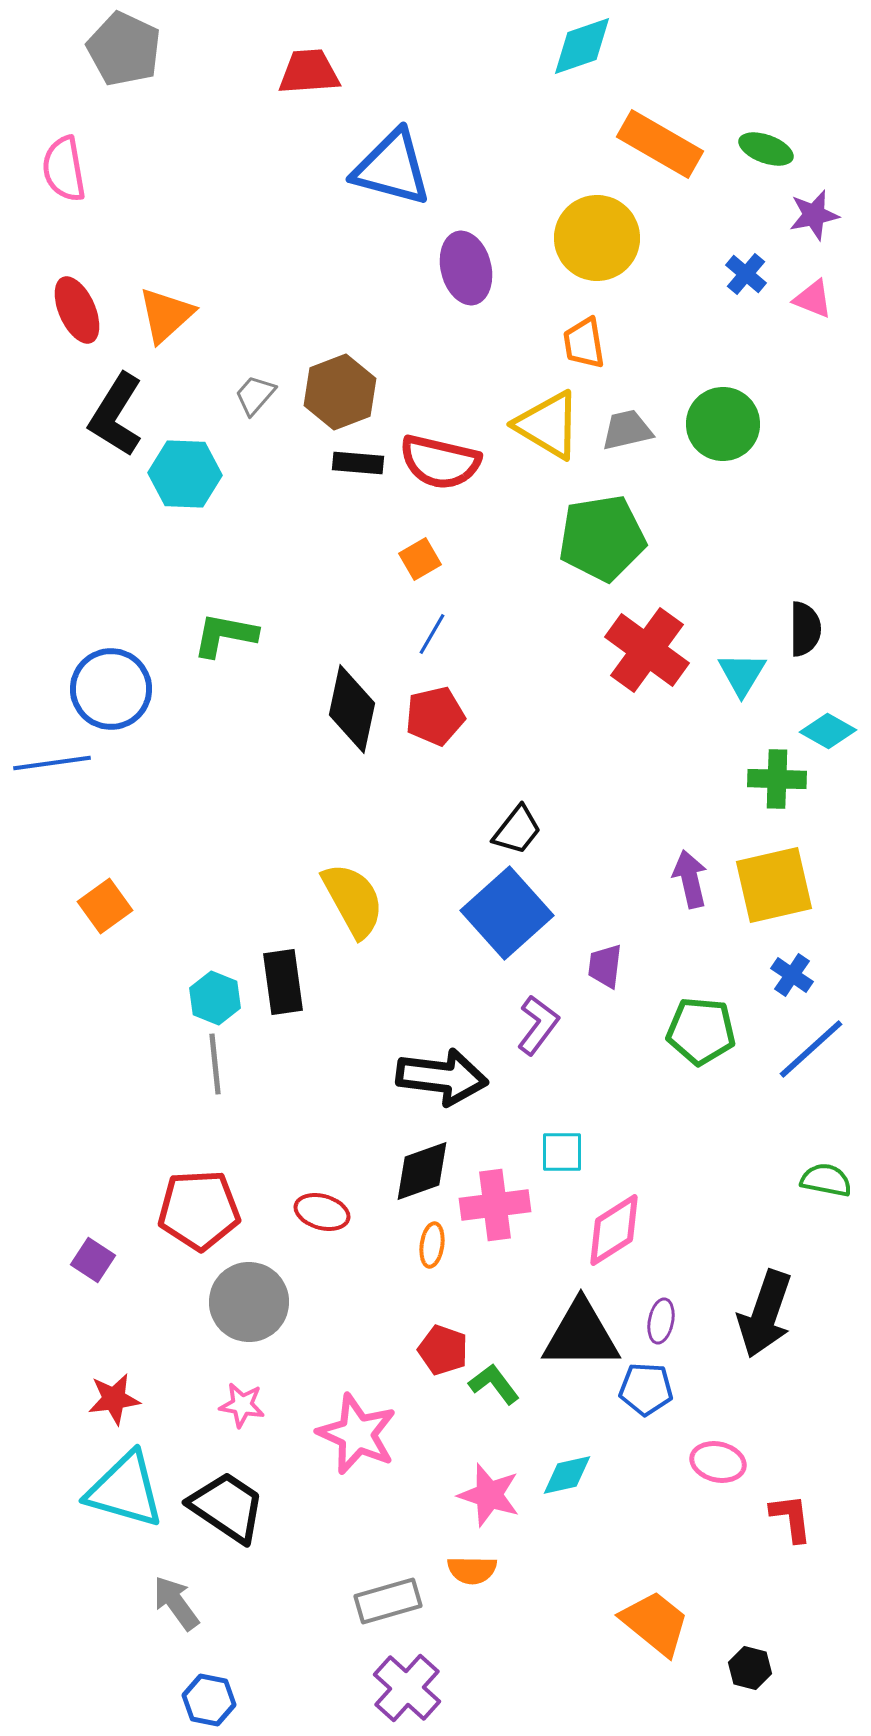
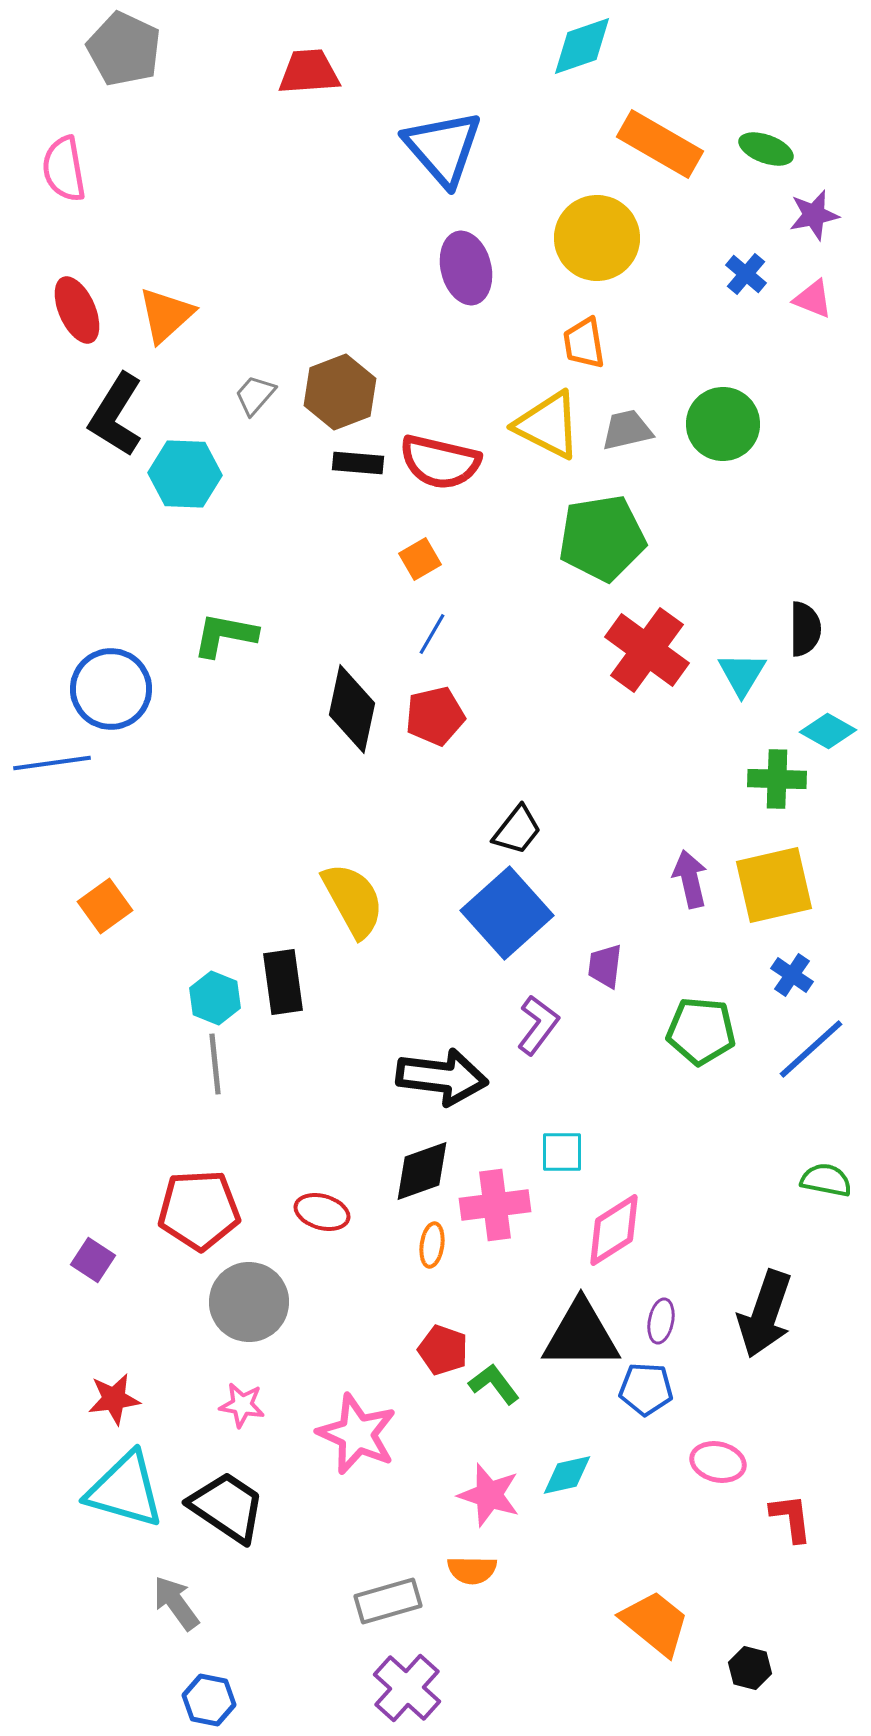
blue triangle at (392, 168): moved 51 px right, 20 px up; rotated 34 degrees clockwise
yellow triangle at (548, 425): rotated 4 degrees counterclockwise
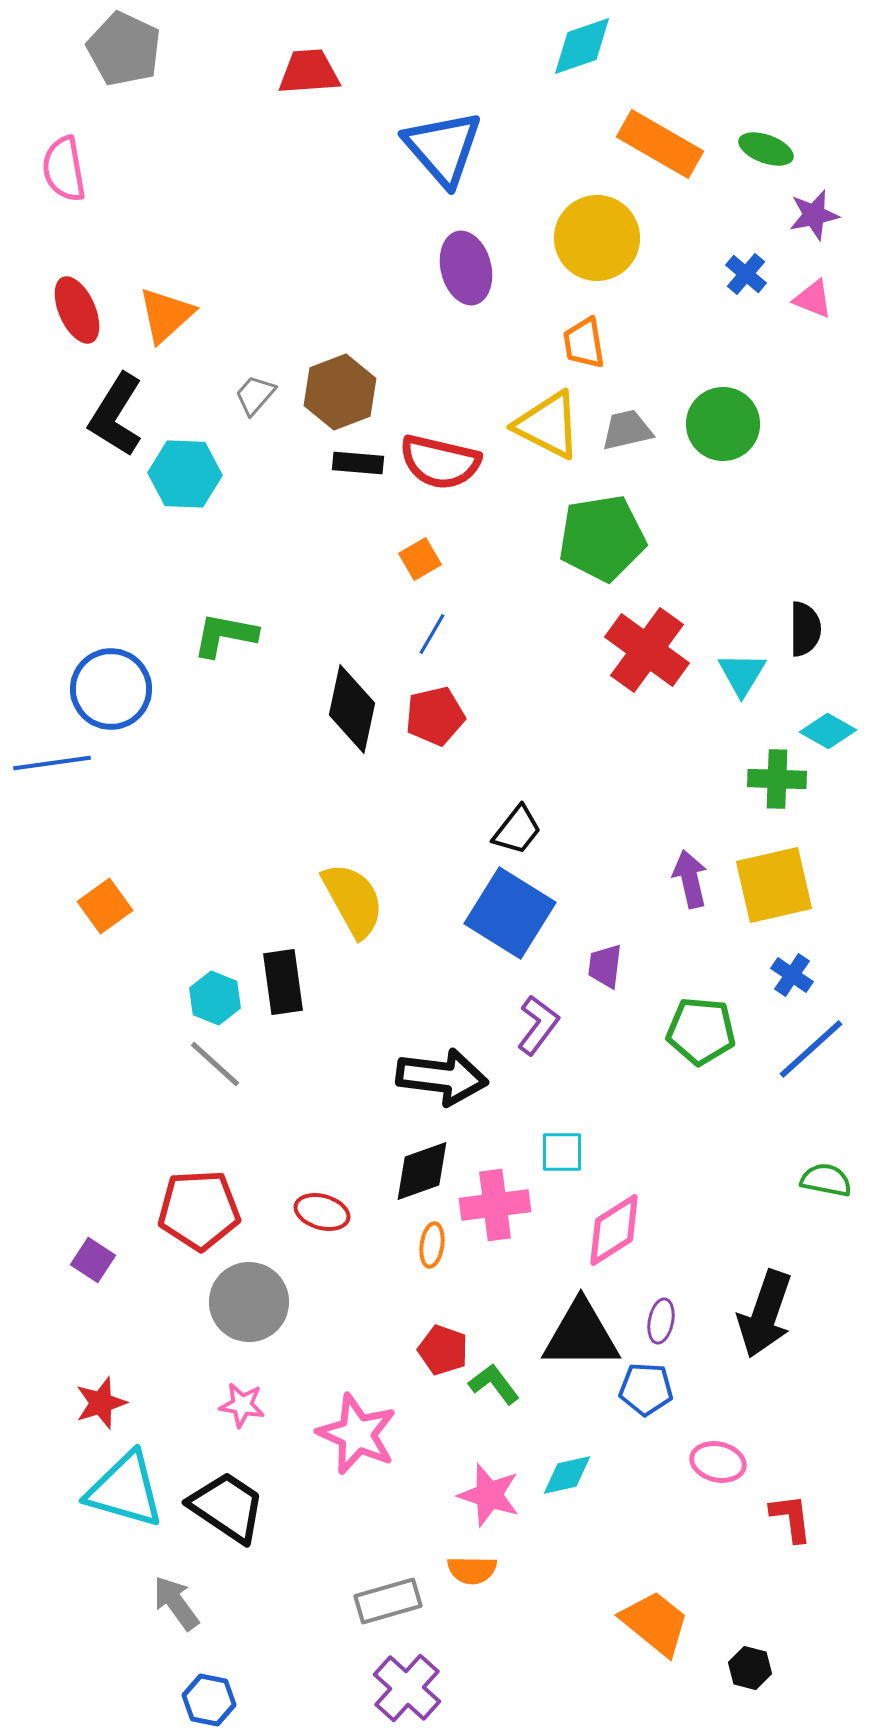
blue square at (507, 913): moved 3 px right; rotated 16 degrees counterclockwise
gray line at (215, 1064): rotated 42 degrees counterclockwise
red star at (114, 1399): moved 13 px left, 4 px down; rotated 10 degrees counterclockwise
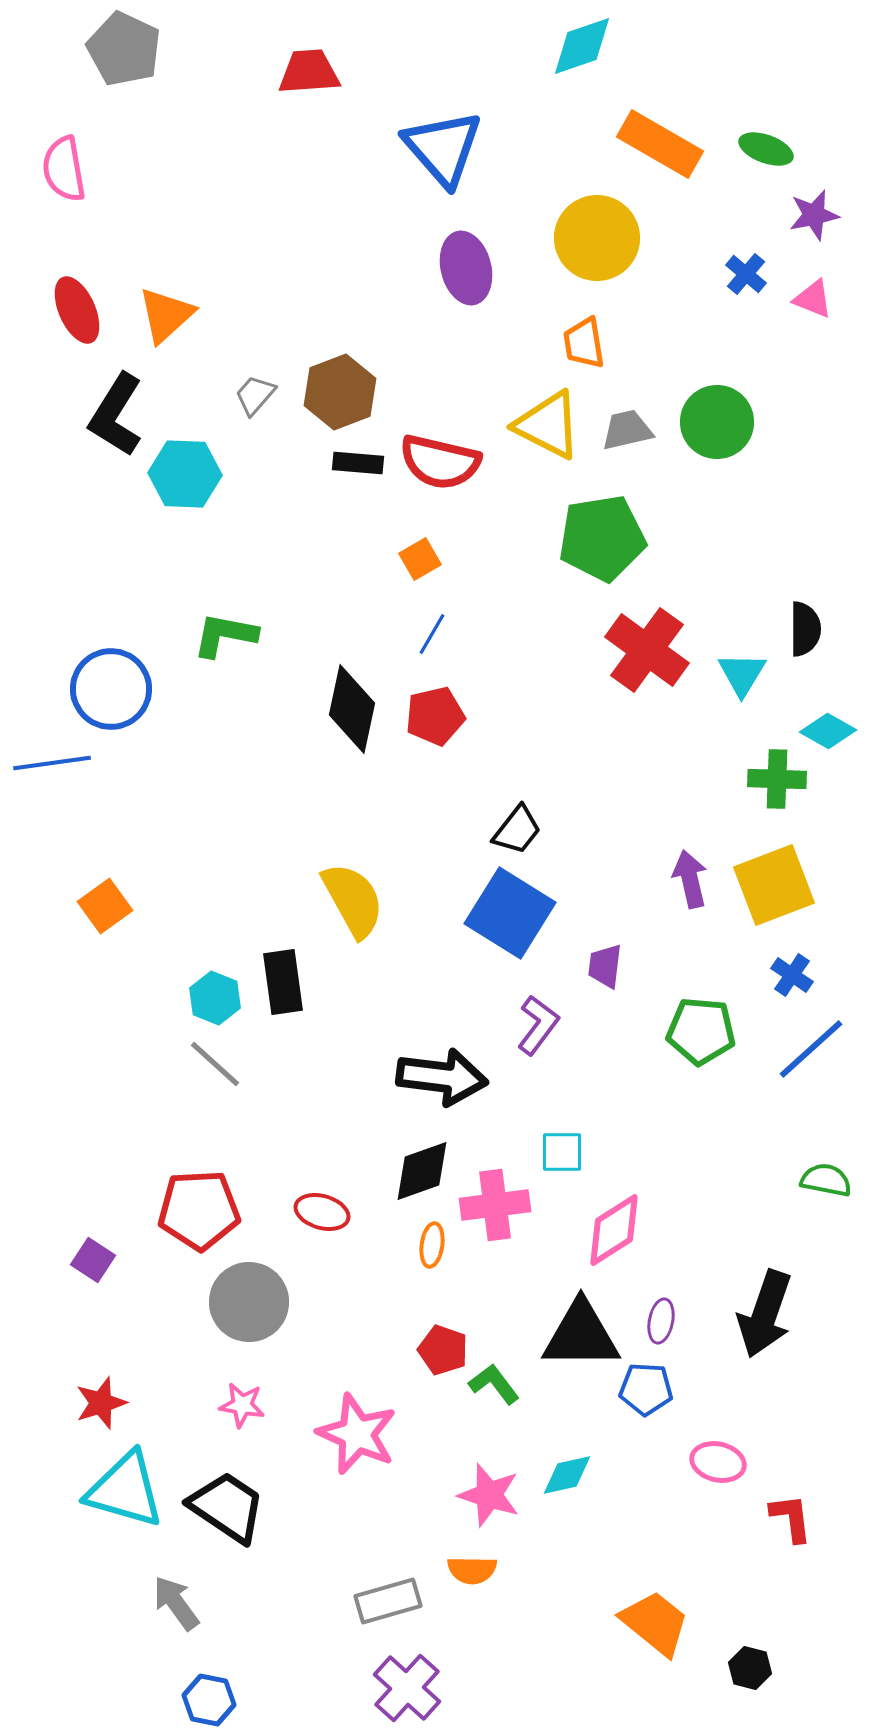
green circle at (723, 424): moved 6 px left, 2 px up
yellow square at (774, 885): rotated 8 degrees counterclockwise
